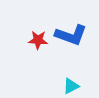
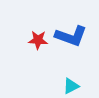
blue L-shape: moved 1 px down
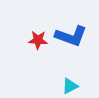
cyan triangle: moved 1 px left
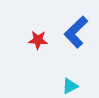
blue L-shape: moved 5 px right, 4 px up; rotated 116 degrees clockwise
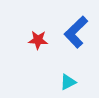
cyan triangle: moved 2 px left, 4 px up
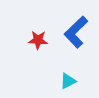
cyan triangle: moved 1 px up
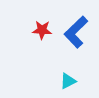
red star: moved 4 px right, 10 px up
